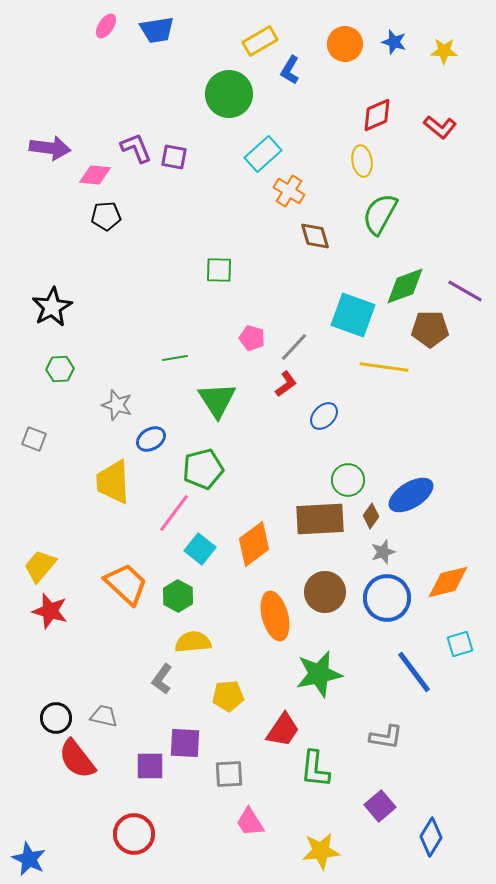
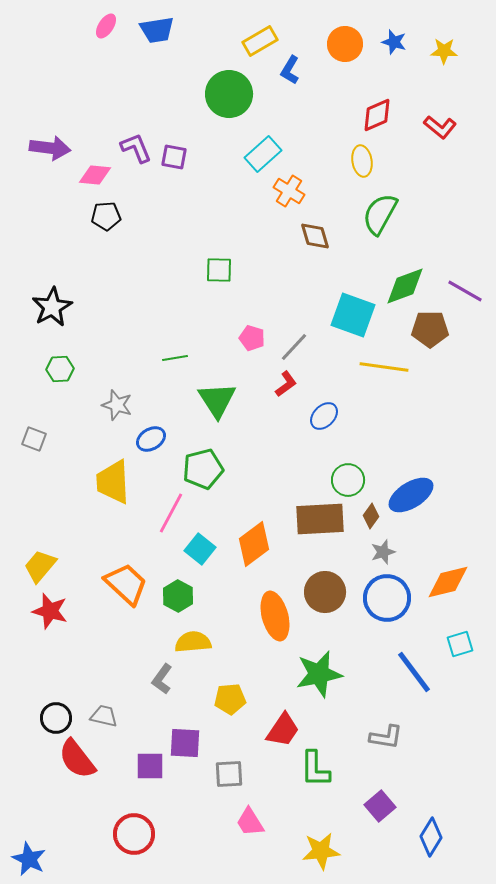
pink line at (174, 513): moved 3 px left; rotated 9 degrees counterclockwise
yellow pentagon at (228, 696): moved 2 px right, 3 px down
green L-shape at (315, 769): rotated 6 degrees counterclockwise
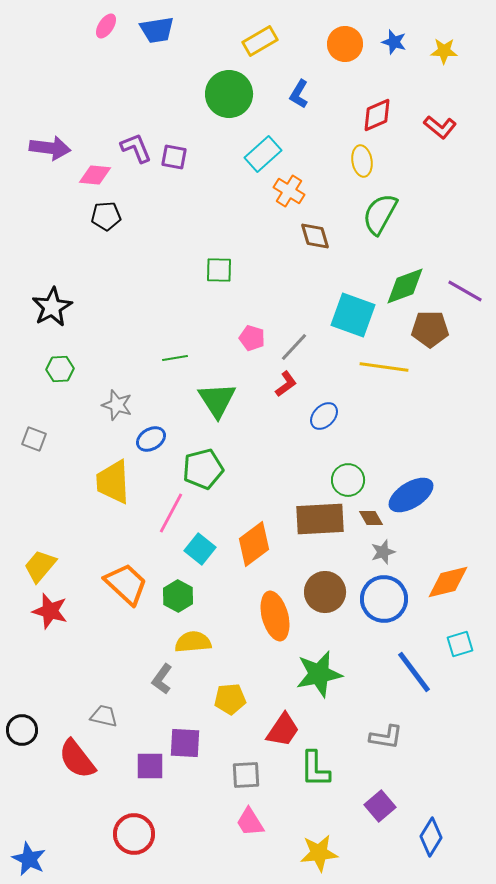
blue L-shape at (290, 70): moved 9 px right, 24 px down
brown diamond at (371, 516): moved 2 px down; rotated 65 degrees counterclockwise
blue circle at (387, 598): moved 3 px left, 1 px down
black circle at (56, 718): moved 34 px left, 12 px down
gray square at (229, 774): moved 17 px right, 1 px down
yellow star at (321, 851): moved 2 px left, 2 px down
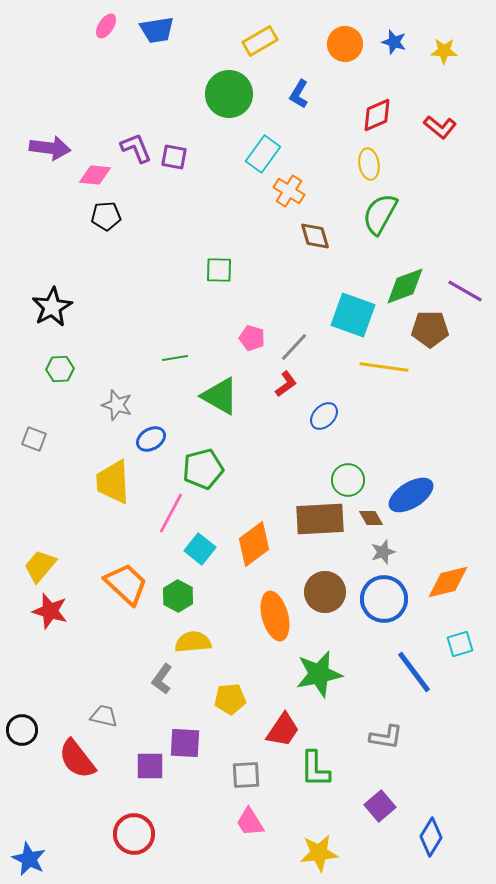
cyan rectangle at (263, 154): rotated 12 degrees counterclockwise
yellow ellipse at (362, 161): moved 7 px right, 3 px down
green triangle at (217, 400): moved 3 px right, 4 px up; rotated 27 degrees counterclockwise
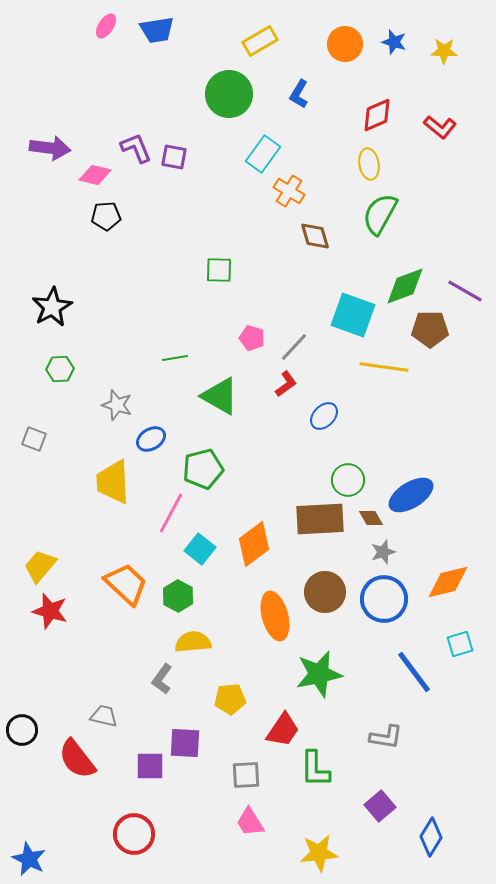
pink diamond at (95, 175): rotated 8 degrees clockwise
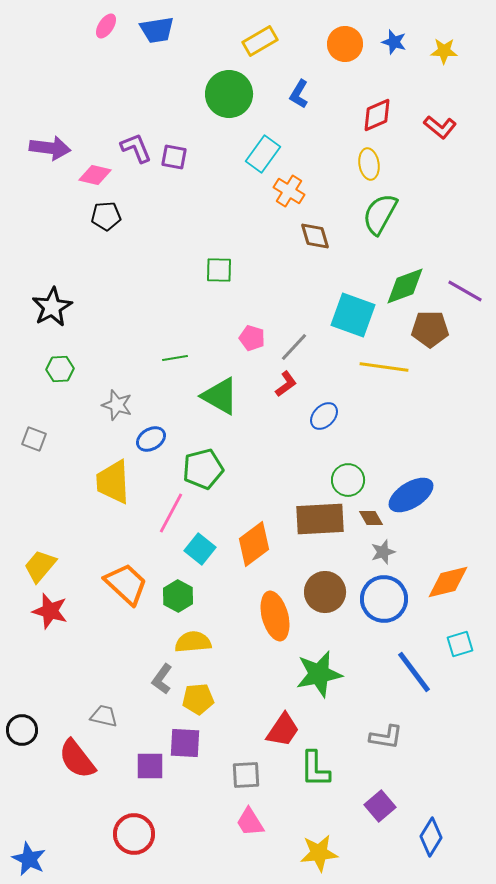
yellow pentagon at (230, 699): moved 32 px left
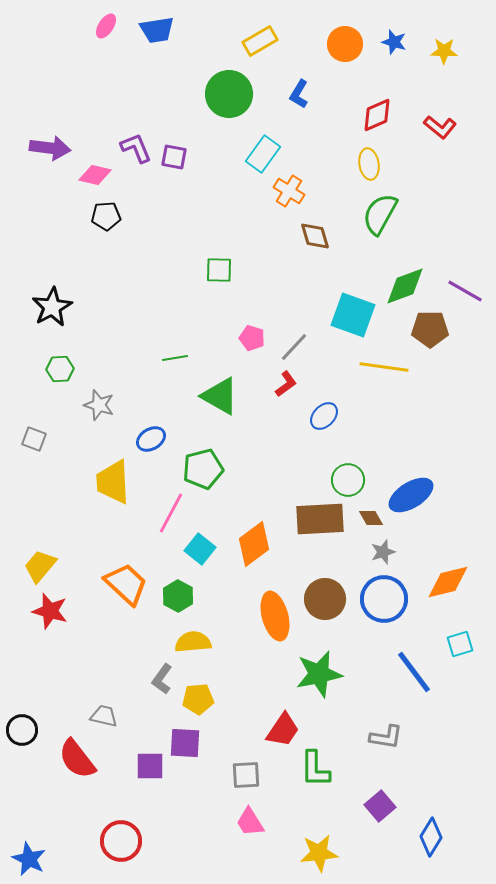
gray star at (117, 405): moved 18 px left
brown circle at (325, 592): moved 7 px down
red circle at (134, 834): moved 13 px left, 7 px down
